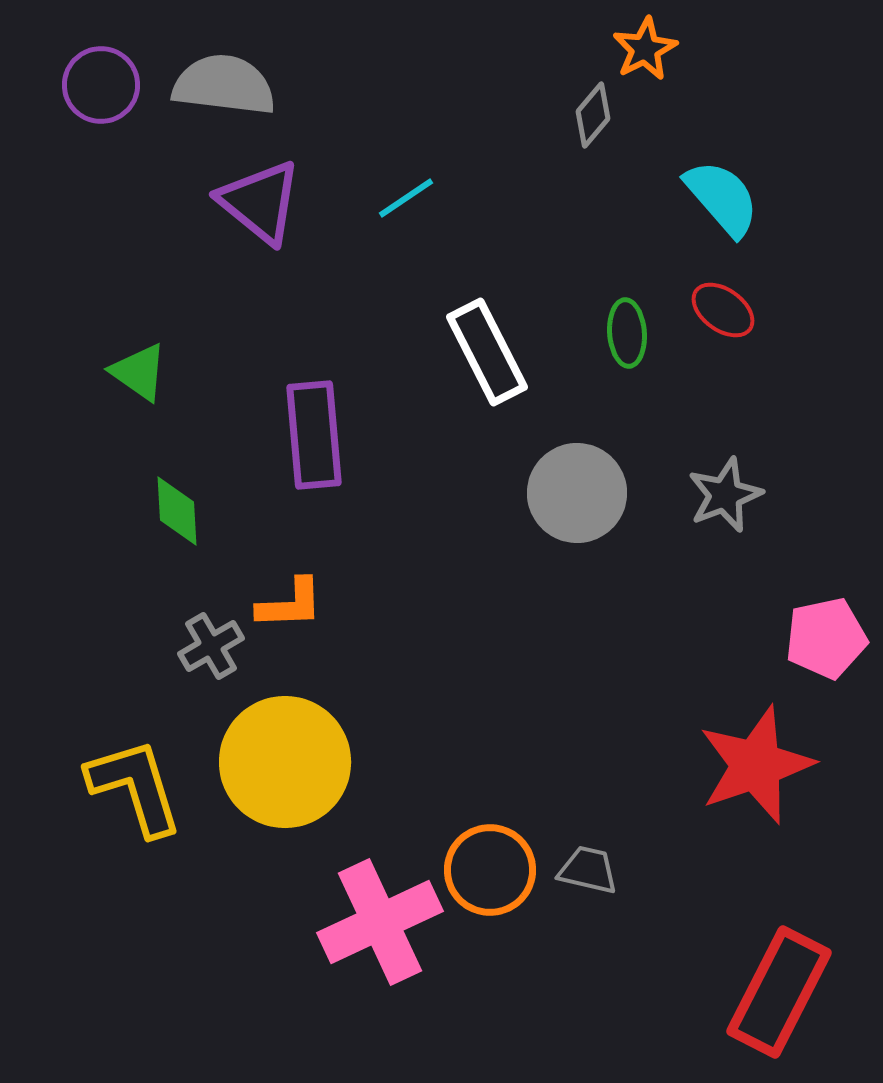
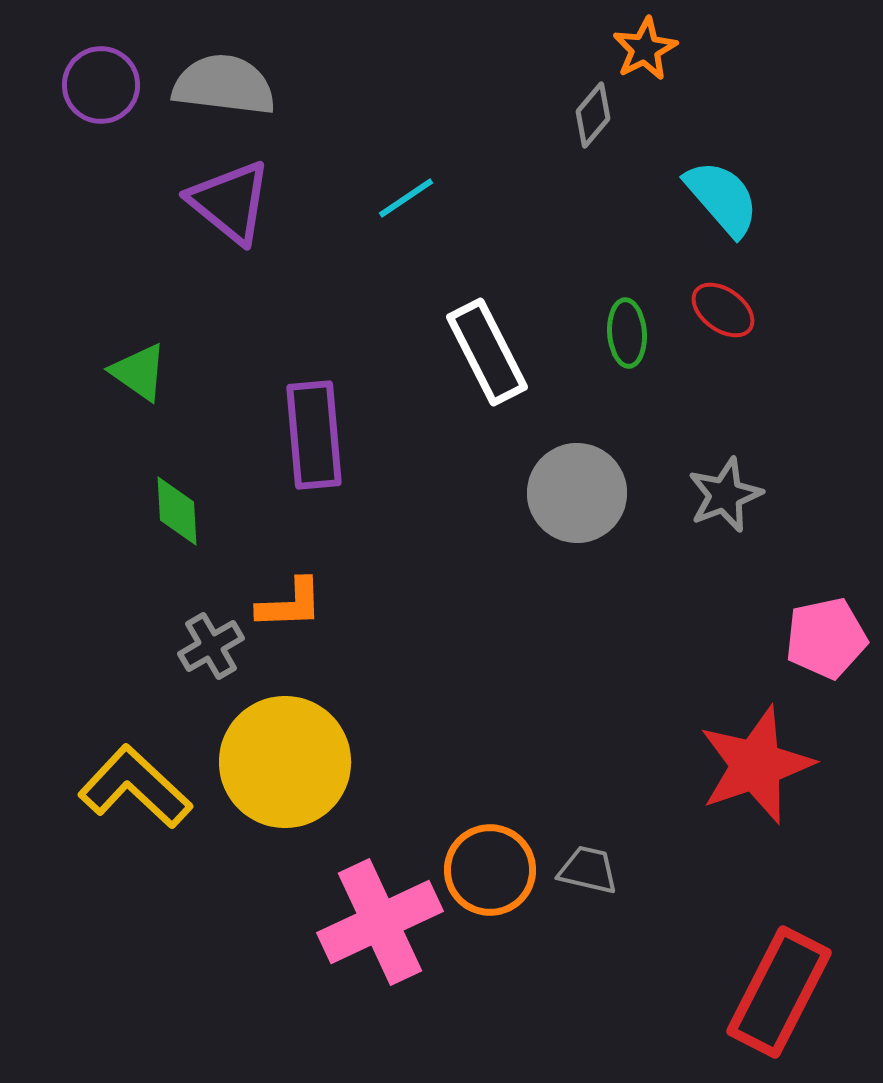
purple triangle: moved 30 px left
yellow L-shape: rotated 30 degrees counterclockwise
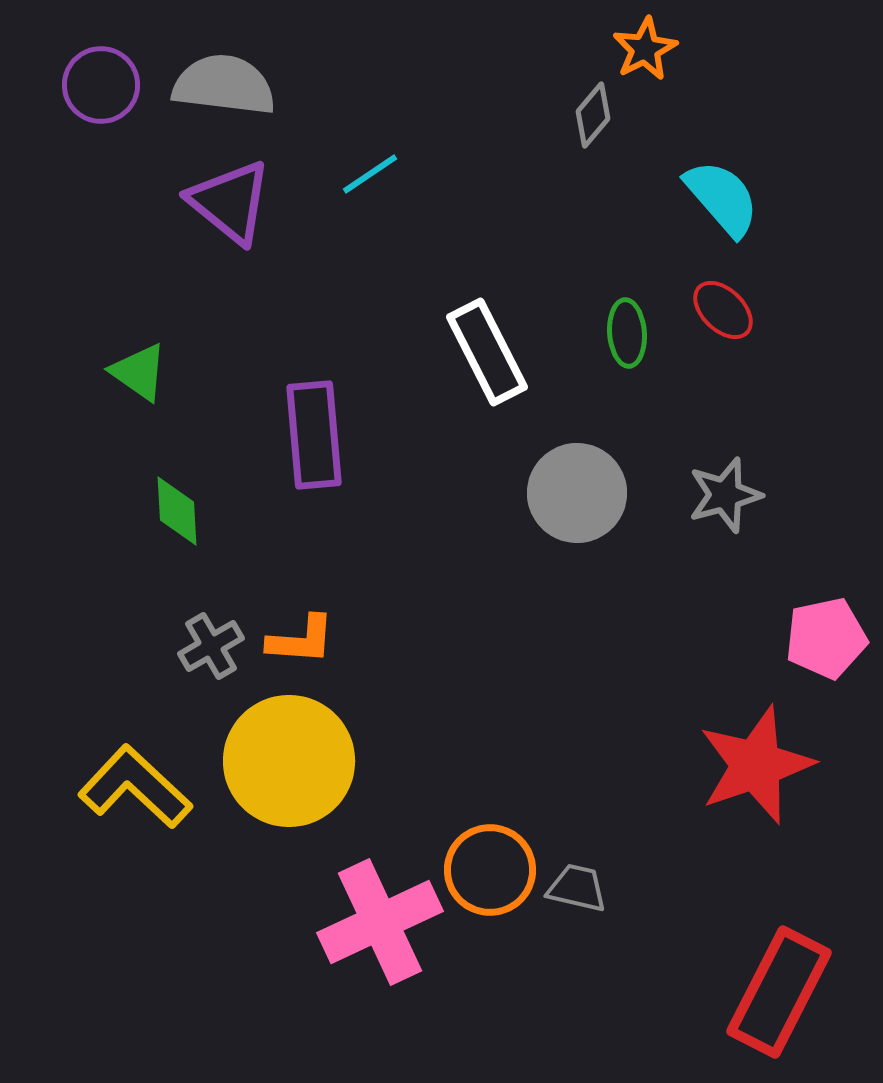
cyan line: moved 36 px left, 24 px up
red ellipse: rotated 8 degrees clockwise
gray star: rotated 6 degrees clockwise
orange L-shape: moved 11 px right, 36 px down; rotated 6 degrees clockwise
yellow circle: moved 4 px right, 1 px up
gray trapezoid: moved 11 px left, 18 px down
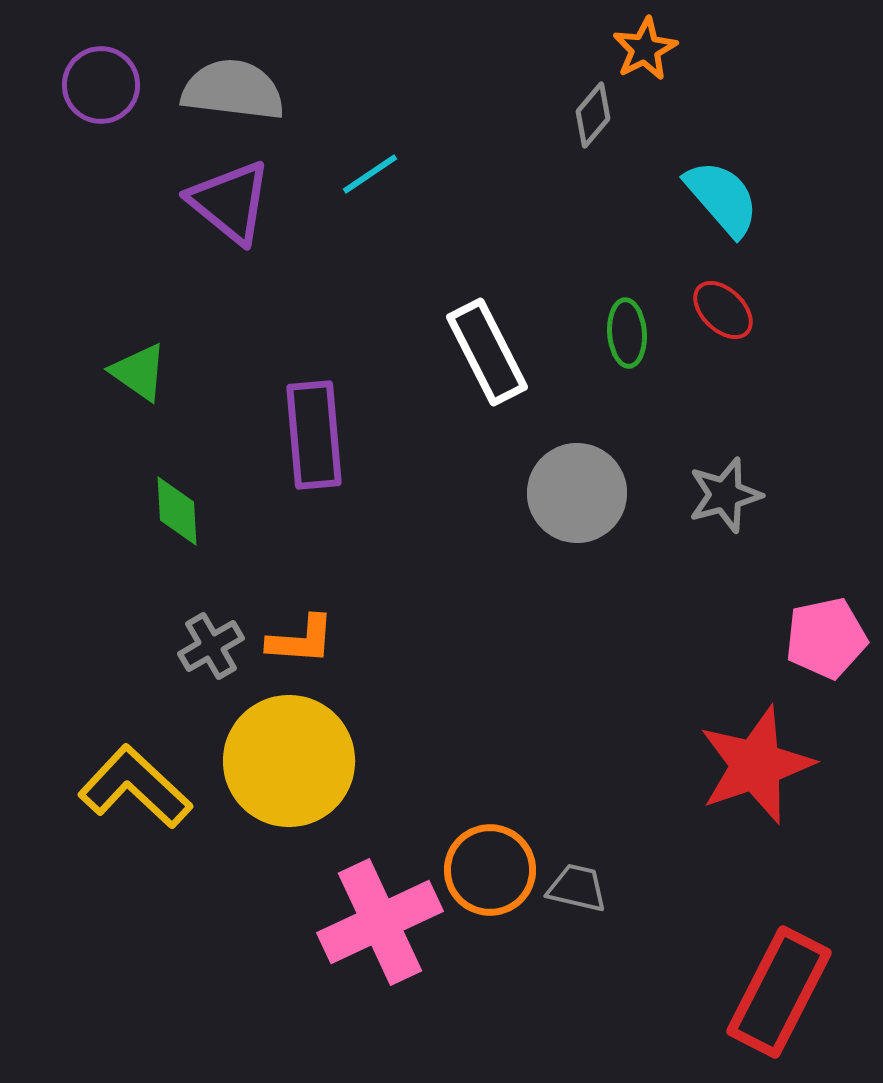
gray semicircle: moved 9 px right, 5 px down
